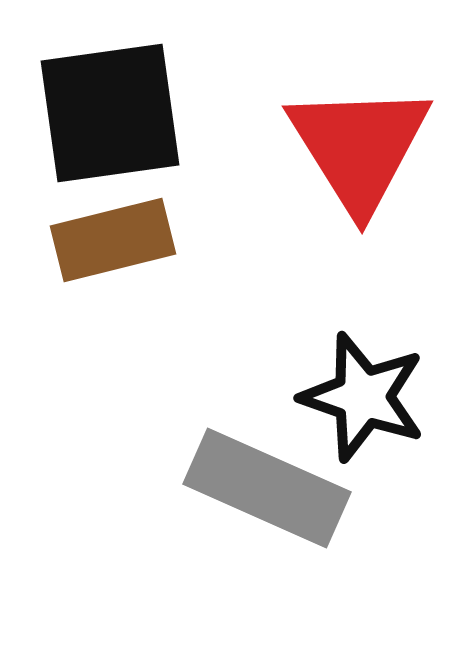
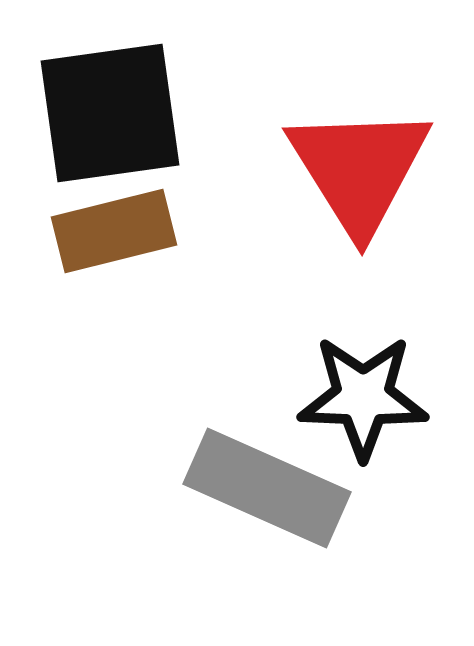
red triangle: moved 22 px down
brown rectangle: moved 1 px right, 9 px up
black star: rotated 17 degrees counterclockwise
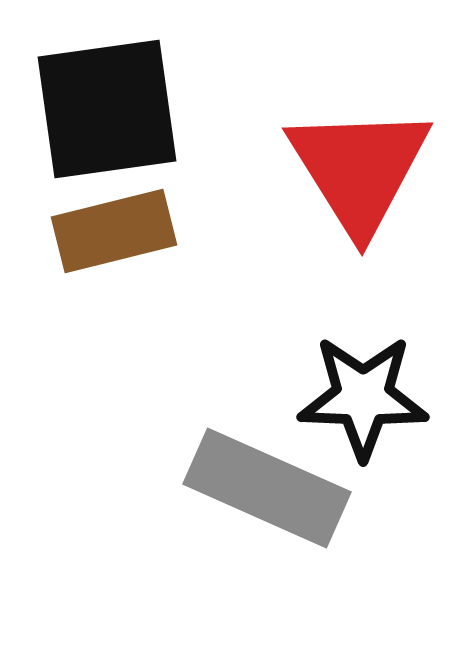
black square: moved 3 px left, 4 px up
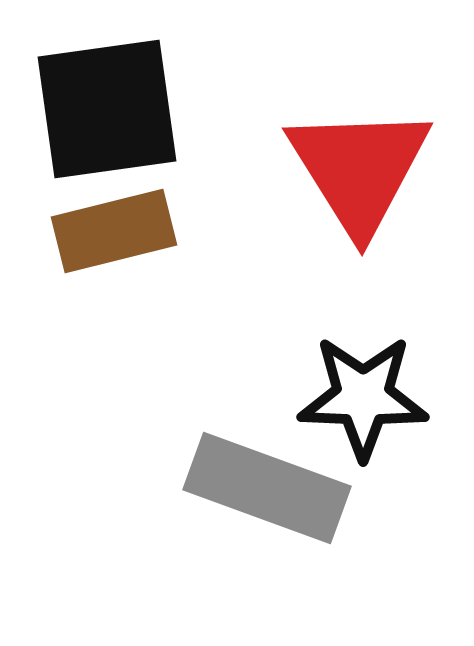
gray rectangle: rotated 4 degrees counterclockwise
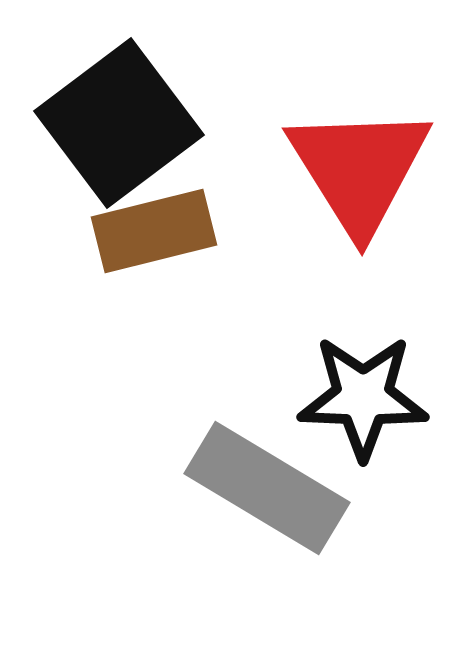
black square: moved 12 px right, 14 px down; rotated 29 degrees counterclockwise
brown rectangle: moved 40 px right
gray rectangle: rotated 11 degrees clockwise
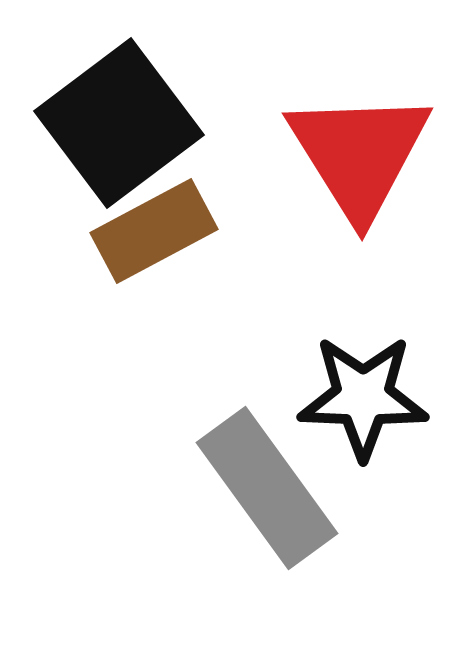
red triangle: moved 15 px up
brown rectangle: rotated 14 degrees counterclockwise
gray rectangle: rotated 23 degrees clockwise
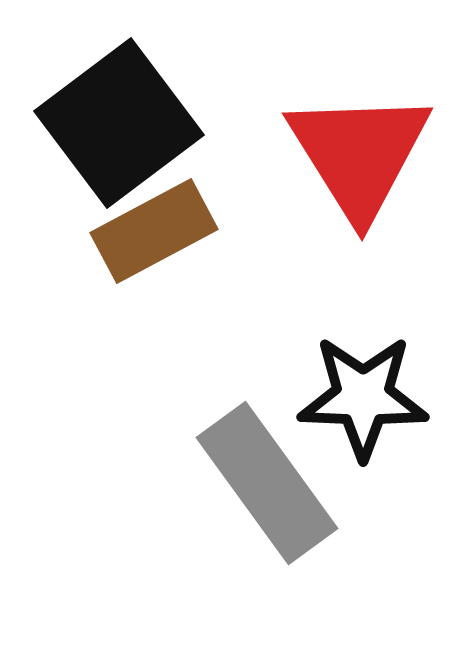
gray rectangle: moved 5 px up
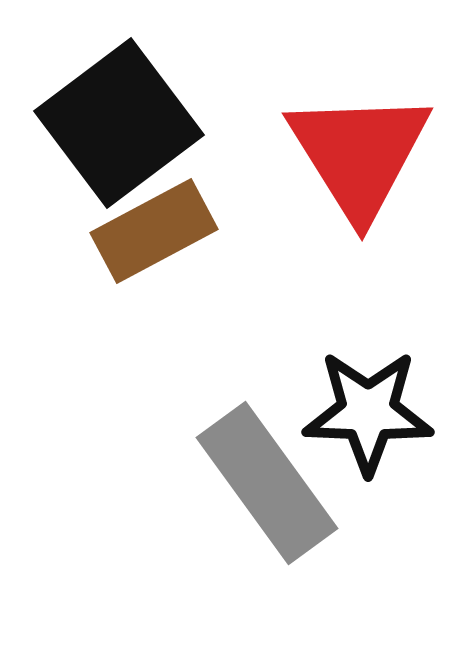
black star: moved 5 px right, 15 px down
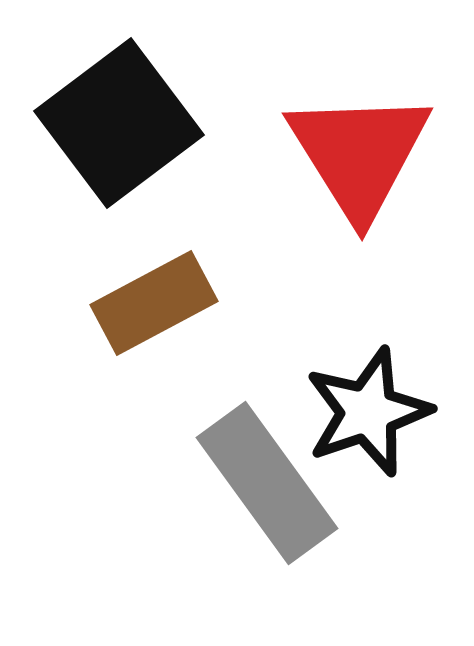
brown rectangle: moved 72 px down
black star: rotated 21 degrees counterclockwise
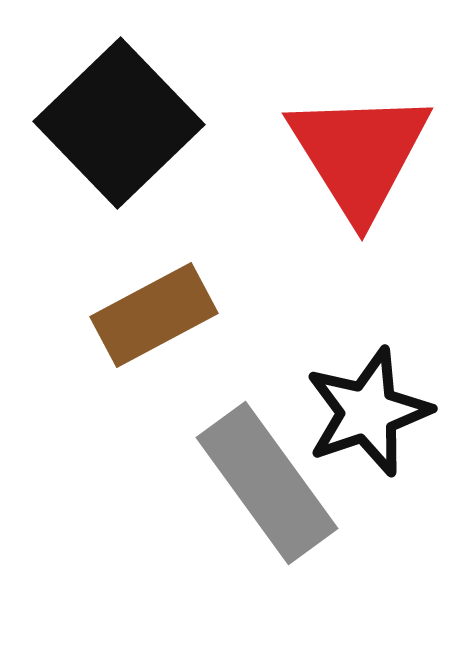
black square: rotated 7 degrees counterclockwise
brown rectangle: moved 12 px down
